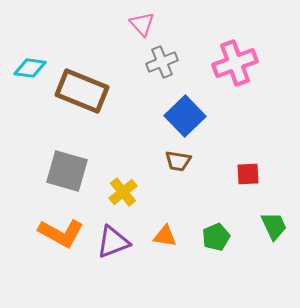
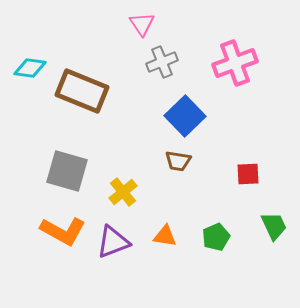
pink triangle: rotated 8 degrees clockwise
orange L-shape: moved 2 px right, 2 px up
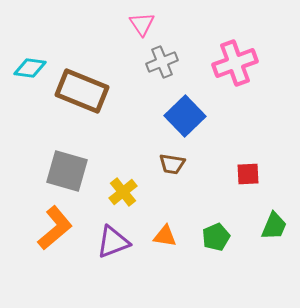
brown trapezoid: moved 6 px left, 3 px down
green trapezoid: rotated 48 degrees clockwise
orange L-shape: moved 8 px left, 3 px up; rotated 69 degrees counterclockwise
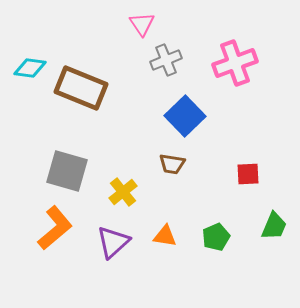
gray cross: moved 4 px right, 2 px up
brown rectangle: moved 1 px left, 3 px up
purple triangle: rotated 21 degrees counterclockwise
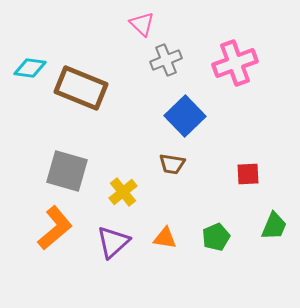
pink triangle: rotated 12 degrees counterclockwise
orange triangle: moved 2 px down
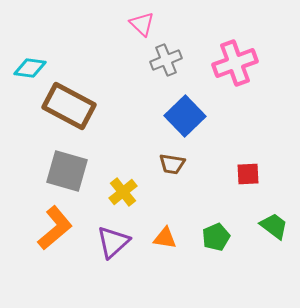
brown rectangle: moved 12 px left, 18 px down; rotated 6 degrees clockwise
green trapezoid: rotated 76 degrees counterclockwise
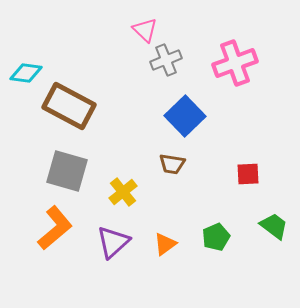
pink triangle: moved 3 px right, 6 px down
cyan diamond: moved 4 px left, 5 px down
orange triangle: moved 6 px down; rotated 45 degrees counterclockwise
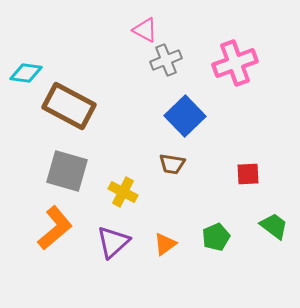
pink triangle: rotated 16 degrees counterclockwise
yellow cross: rotated 24 degrees counterclockwise
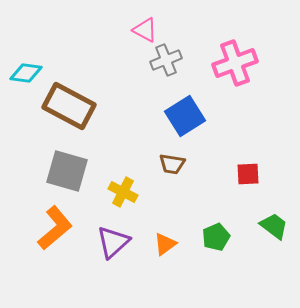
blue square: rotated 12 degrees clockwise
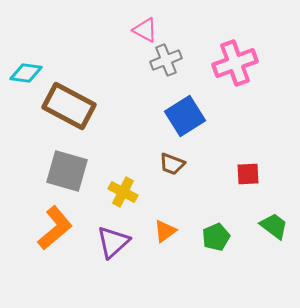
brown trapezoid: rotated 12 degrees clockwise
orange triangle: moved 13 px up
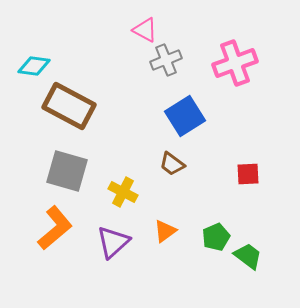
cyan diamond: moved 8 px right, 7 px up
brown trapezoid: rotated 16 degrees clockwise
green trapezoid: moved 26 px left, 30 px down
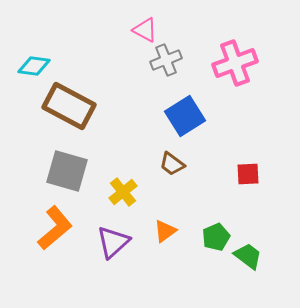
yellow cross: rotated 24 degrees clockwise
